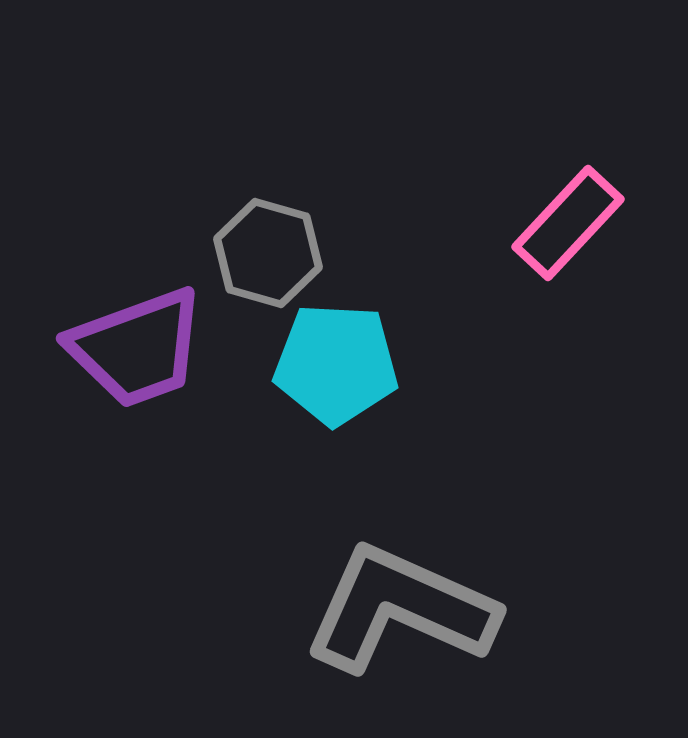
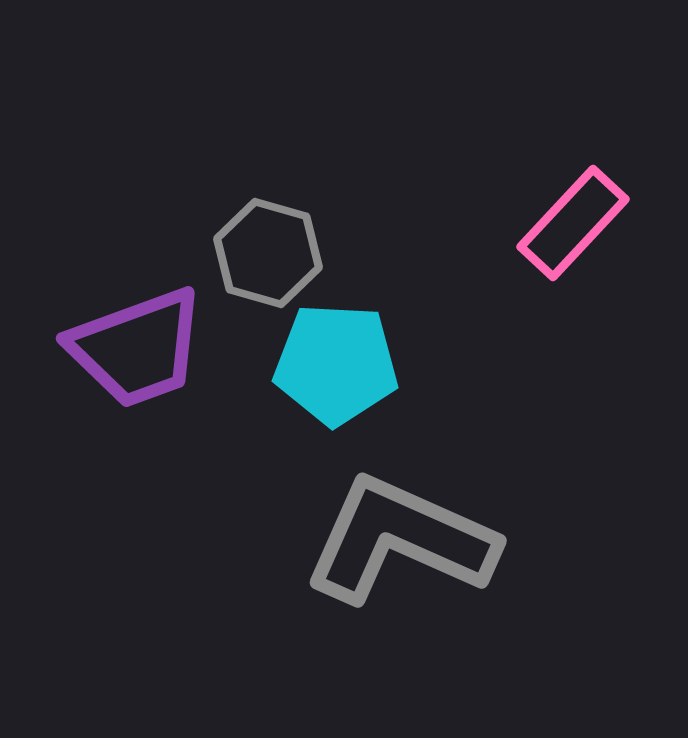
pink rectangle: moved 5 px right
gray L-shape: moved 69 px up
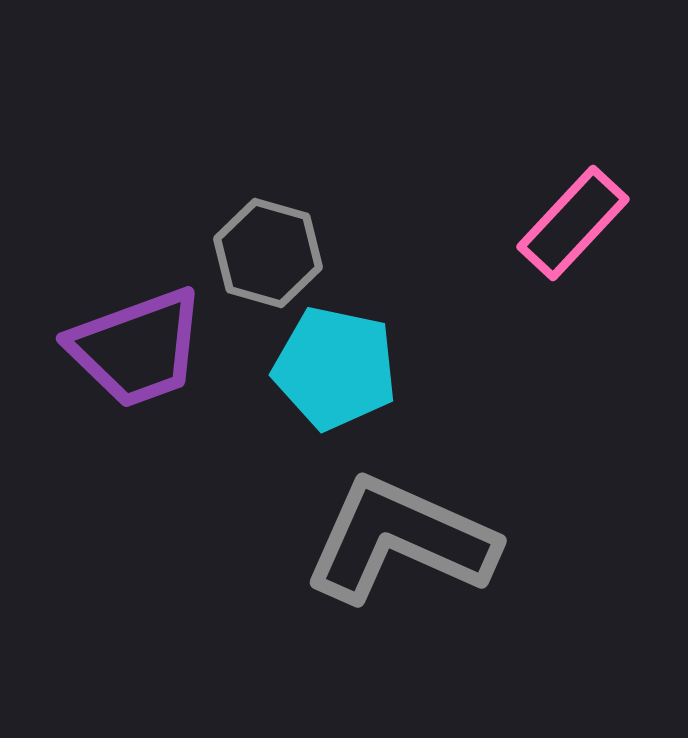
cyan pentagon: moved 1 px left, 4 px down; rotated 9 degrees clockwise
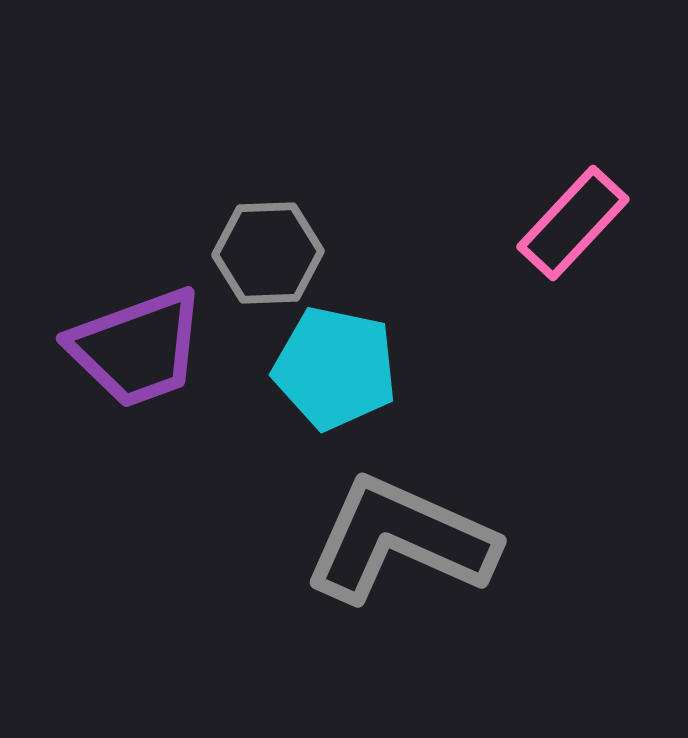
gray hexagon: rotated 18 degrees counterclockwise
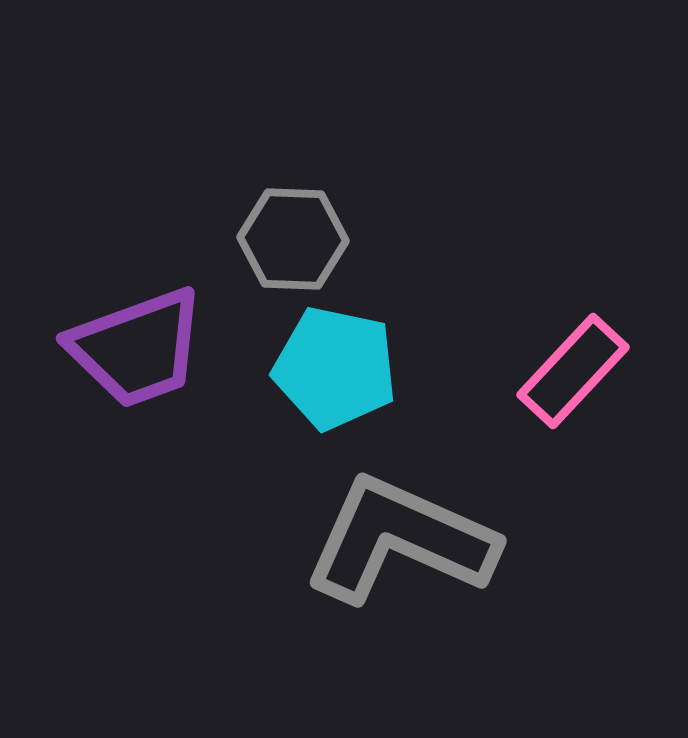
pink rectangle: moved 148 px down
gray hexagon: moved 25 px right, 14 px up; rotated 4 degrees clockwise
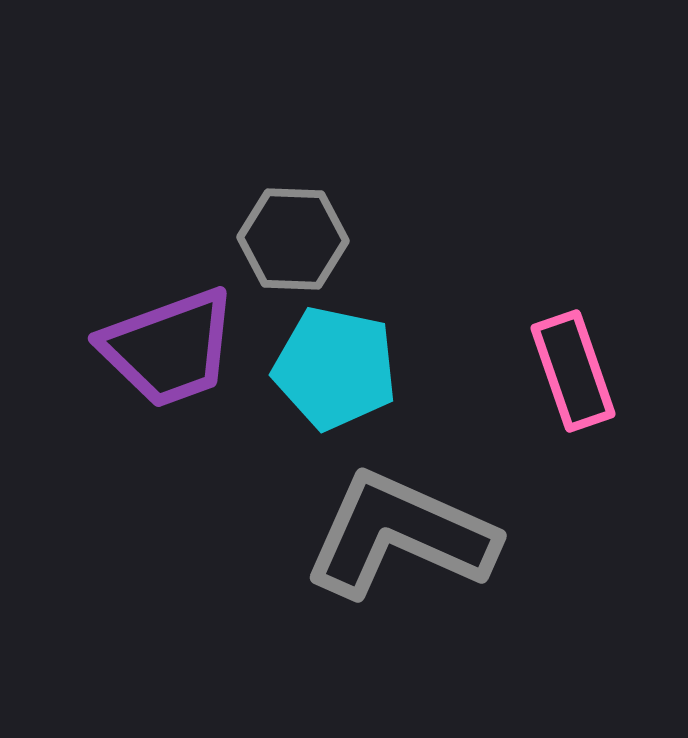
purple trapezoid: moved 32 px right
pink rectangle: rotated 62 degrees counterclockwise
gray L-shape: moved 5 px up
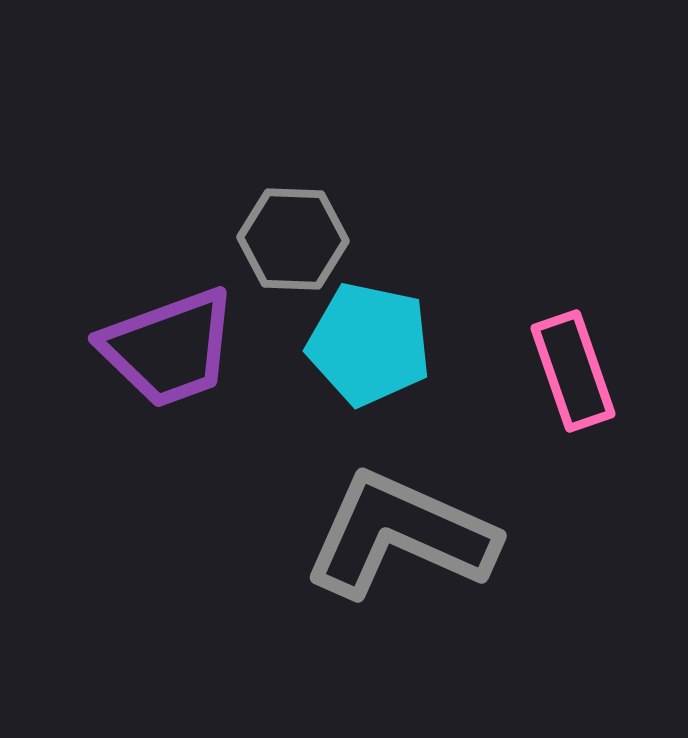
cyan pentagon: moved 34 px right, 24 px up
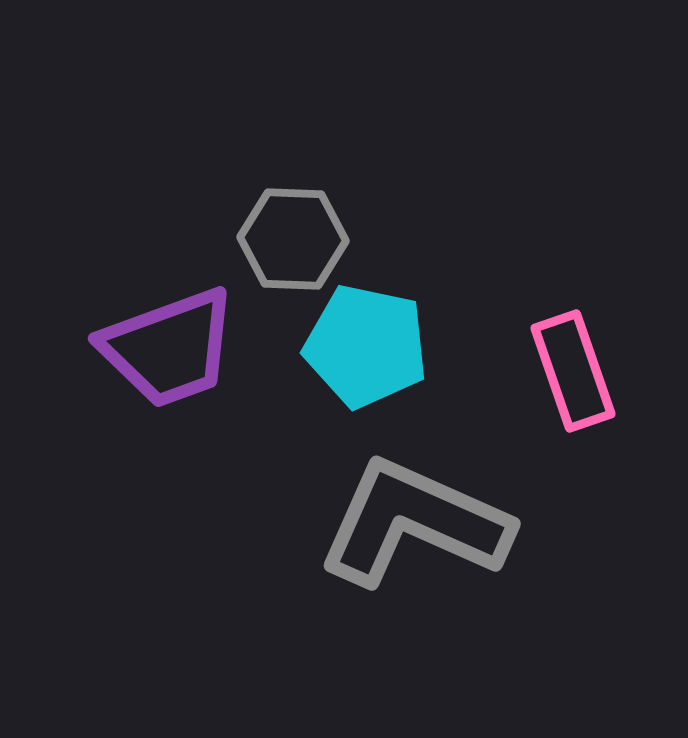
cyan pentagon: moved 3 px left, 2 px down
gray L-shape: moved 14 px right, 12 px up
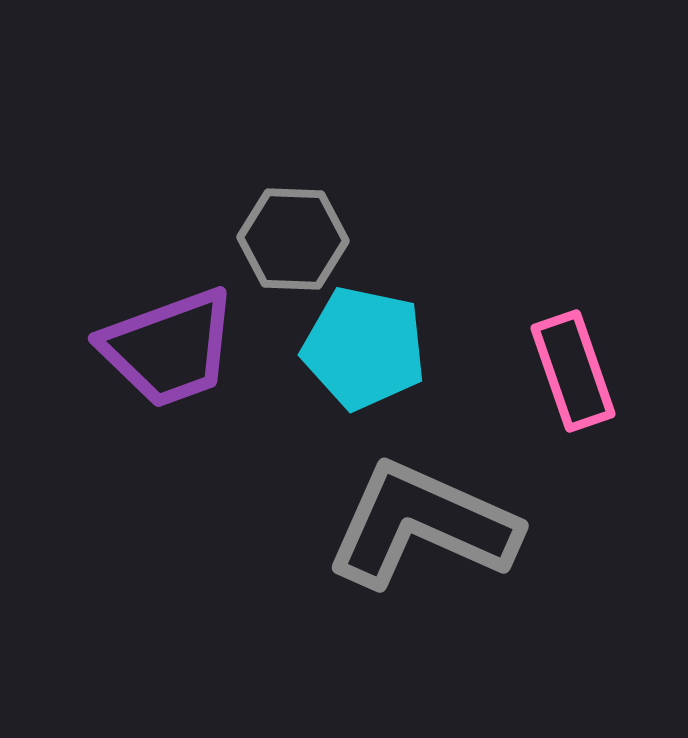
cyan pentagon: moved 2 px left, 2 px down
gray L-shape: moved 8 px right, 2 px down
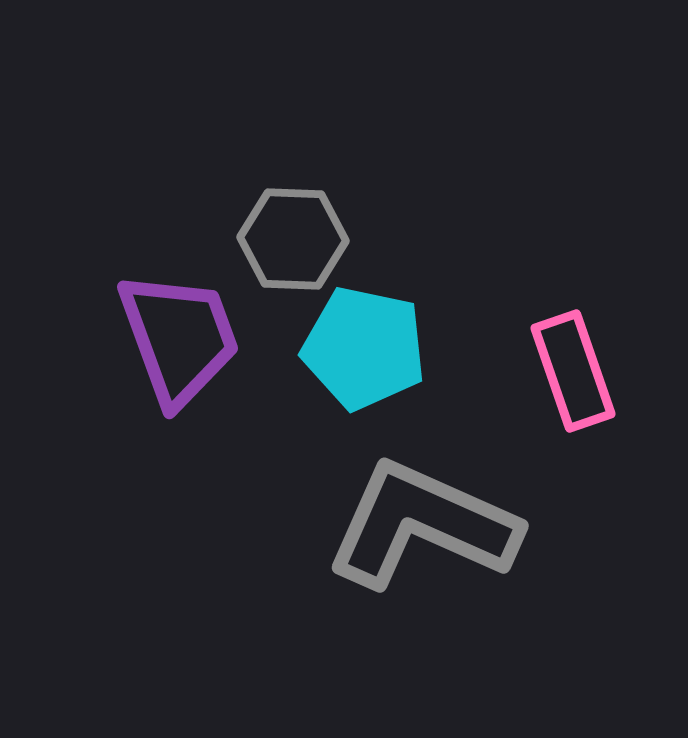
purple trapezoid: moved 10 px right, 10 px up; rotated 90 degrees counterclockwise
